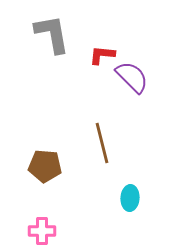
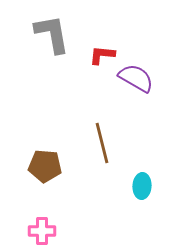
purple semicircle: moved 4 px right, 1 px down; rotated 15 degrees counterclockwise
cyan ellipse: moved 12 px right, 12 px up
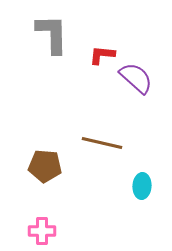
gray L-shape: rotated 9 degrees clockwise
purple semicircle: rotated 12 degrees clockwise
brown line: rotated 63 degrees counterclockwise
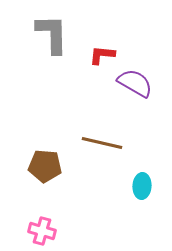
purple semicircle: moved 1 px left, 5 px down; rotated 12 degrees counterclockwise
pink cross: rotated 16 degrees clockwise
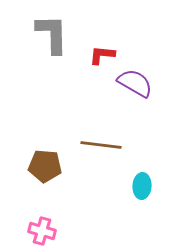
brown line: moved 1 px left, 2 px down; rotated 6 degrees counterclockwise
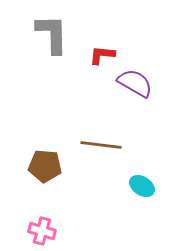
cyan ellipse: rotated 60 degrees counterclockwise
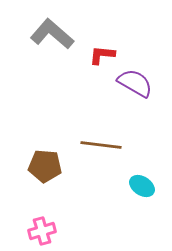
gray L-shape: rotated 48 degrees counterclockwise
pink cross: rotated 32 degrees counterclockwise
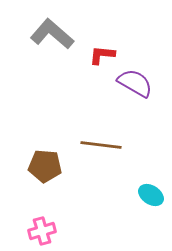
cyan ellipse: moved 9 px right, 9 px down
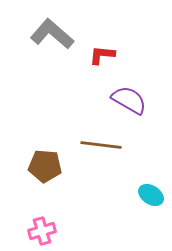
purple semicircle: moved 6 px left, 17 px down
